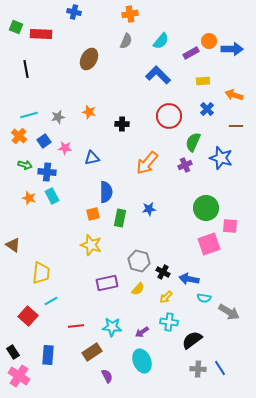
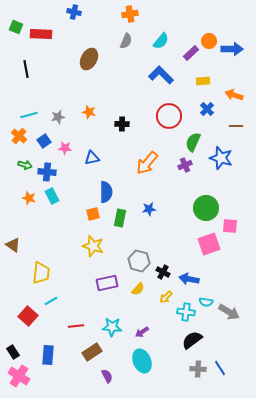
purple rectangle at (191, 53): rotated 14 degrees counterclockwise
blue L-shape at (158, 75): moved 3 px right
yellow star at (91, 245): moved 2 px right, 1 px down
cyan semicircle at (204, 298): moved 2 px right, 4 px down
cyan cross at (169, 322): moved 17 px right, 10 px up
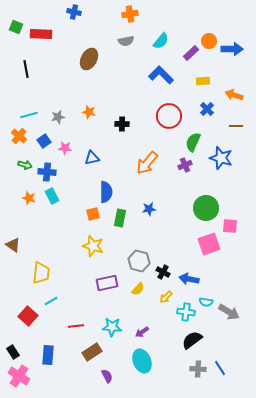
gray semicircle at (126, 41): rotated 56 degrees clockwise
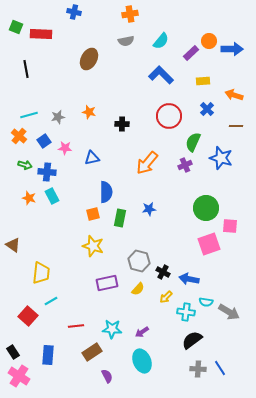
cyan star at (112, 327): moved 2 px down
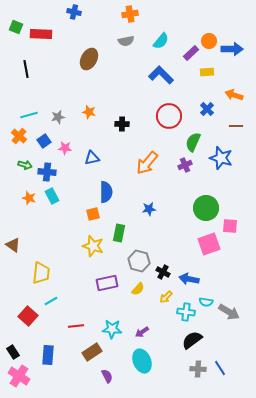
yellow rectangle at (203, 81): moved 4 px right, 9 px up
green rectangle at (120, 218): moved 1 px left, 15 px down
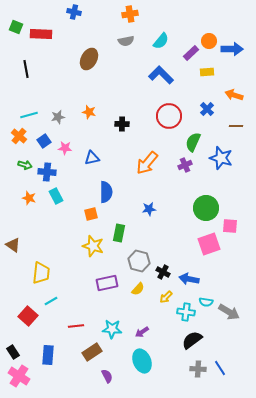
cyan rectangle at (52, 196): moved 4 px right
orange square at (93, 214): moved 2 px left
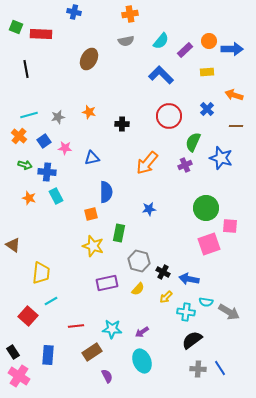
purple rectangle at (191, 53): moved 6 px left, 3 px up
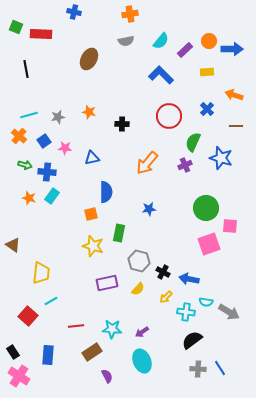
cyan rectangle at (56, 196): moved 4 px left; rotated 63 degrees clockwise
